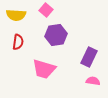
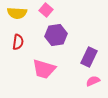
yellow semicircle: moved 1 px right, 2 px up
pink semicircle: rotated 32 degrees counterclockwise
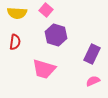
purple hexagon: rotated 25 degrees clockwise
red semicircle: moved 3 px left
purple rectangle: moved 3 px right, 3 px up
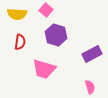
yellow semicircle: moved 1 px down
red semicircle: moved 5 px right
purple rectangle: rotated 36 degrees clockwise
pink semicircle: moved 3 px left, 6 px down; rotated 96 degrees clockwise
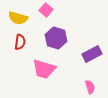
yellow semicircle: moved 1 px right, 4 px down; rotated 12 degrees clockwise
purple hexagon: moved 3 px down
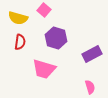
pink square: moved 2 px left
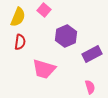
yellow semicircle: moved 1 px up; rotated 84 degrees counterclockwise
purple hexagon: moved 10 px right, 2 px up; rotated 20 degrees clockwise
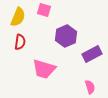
pink square: rotated 24 degrees counterclockwise
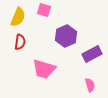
pink semicircle: moved 2 px up
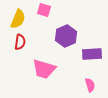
yellow semicircle: moved 2 px down
purple rectangle: rotated 24 degrees clockwise
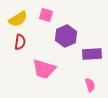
pink square: moved 2 px right, 5 px down
yellow semicircle: rotated 36 degrees clockwise
